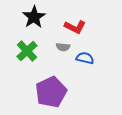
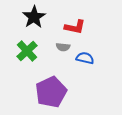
red L-shape: rotated 15 degrees counterclockwise
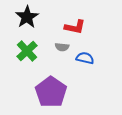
black star: moved 7 px left
gray semicircle: moved 1 px left
purple pentagon: rotated 12 degrees counterclockwise
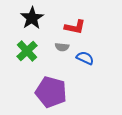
black star: moved 5 px right, 1 px down
blue semicircle: rotated 12 degrees clockwise
purple pentagon: rotated 20 degrees counterclockwise
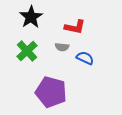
black star: moved 1 px left, 1 px up
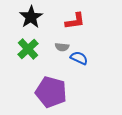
red L-shape: moved 6 px up; rotated 20 degrees counterclockwise
green cross: moved 1 px right, 2 px up
blue semicircle: moved 6 px left
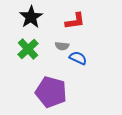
gray semicircle: moved 1 px up
blue semicircle: moved 1 px left
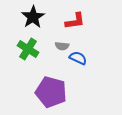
black star: moved 2 px right
green cross: rotated 15 degrees counterclockwise
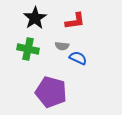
black star: moved 2 px right, 1 px down
green cross: rotated 20 degrees counterclockwise
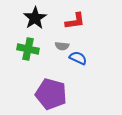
purple pentagon: moved 2 px down
